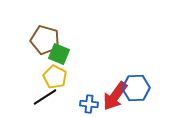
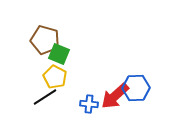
red arrow: rotated 12 degrees clockwise
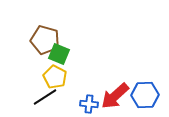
blue hexagon: moved 9 px right, 7 px down
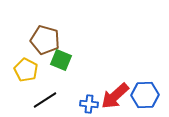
green square: moved 2 px right, 6 px down
yellow pentagon: moved 29 px left, 7 px up
black line: moved 3 px down
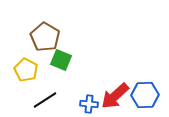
brown pentagon: moved 3 px up; rotated 16 degrees clockwise
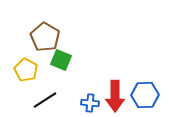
red arrow: rotated 48 degrees counterclockwise
blue cross: moved 1 px right, 1 px up
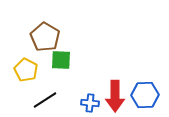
green square: rotated 20 degrees counterclockwise
